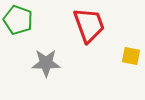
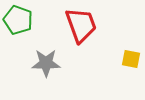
red trapezoid: moved 8 px left
yellow square: moved 3 px down
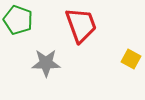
yellow square: rotated 18 degrees clockwise
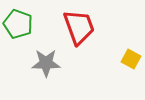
green pentagon: moved 4 px down
red trapezoid: moved 2 px left, 2 px down
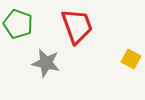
red trapezoid: moved 2 px left, 1 px up
gray star: rotated 12 degrees clockwise
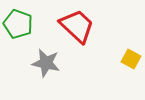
red trapezoid: rotated 27 degrees counterclockwise
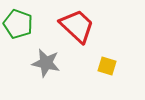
yellow square: moved 24 px left, 7 px down; rotated 12 degrees counterclockwise
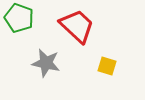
green pentagon: moved 1 px right, 6 px up
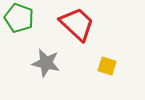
red trapezoid: moved 2 px up
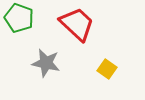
yellow square: moved 3 px down; rotated 18 degrees clockwise
